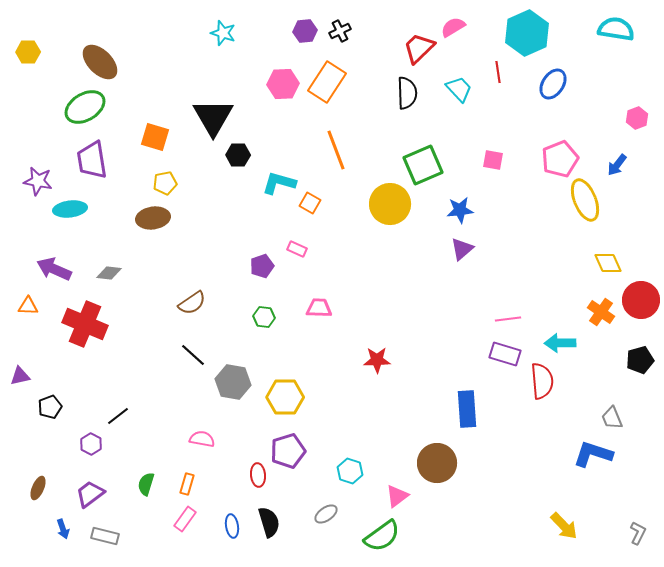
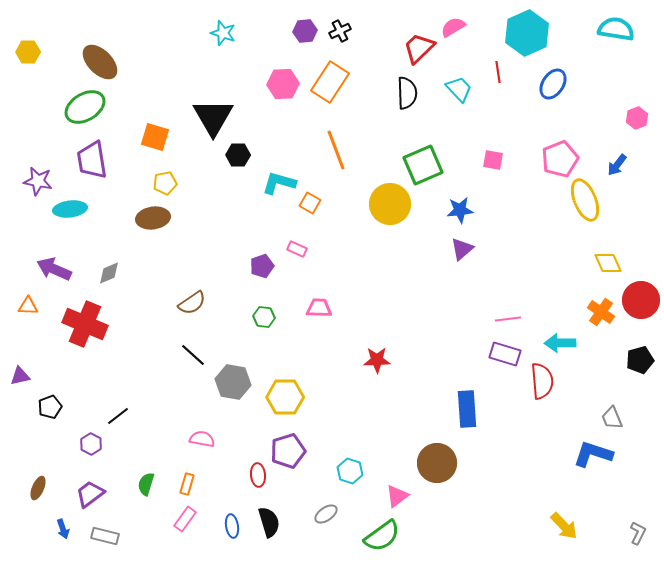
orange rectangle at (327, 82): moved 3 px right
gray diamond at (109, 273): rotated 30 degrees counterclockwise
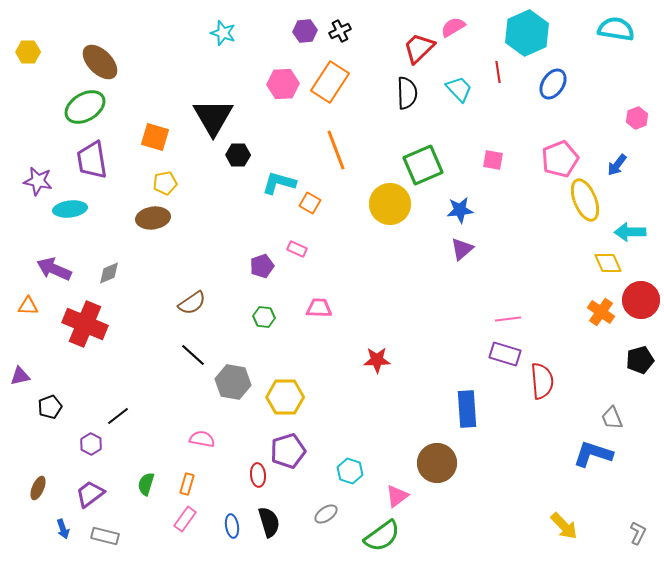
cyan arrow at (560, 343): moved 70 px right, 111 px up
